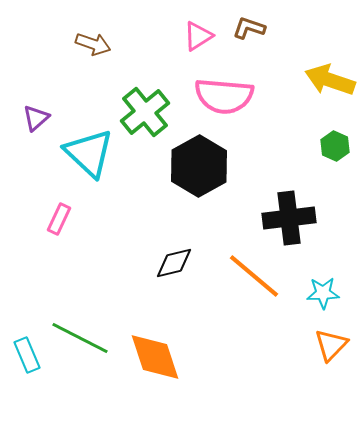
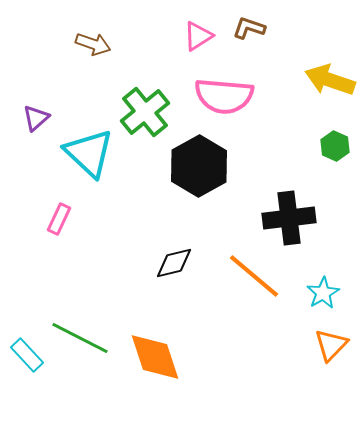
cyan star: rotated 28 degrees counterclockwise
cyan rectangle: rotated 20 degrees counterclockwise
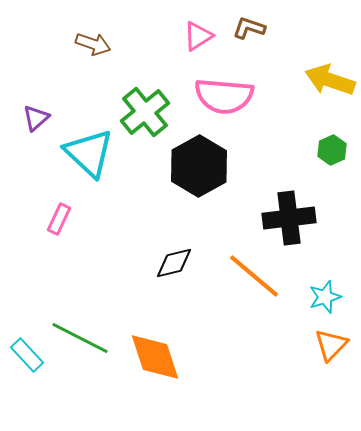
green hexagon: moved 3 px left, 4 px down; rotated 12 degrees clockwise
cyan star: moved 2 px right, 4 px down; rotated 12 degrees clockwise
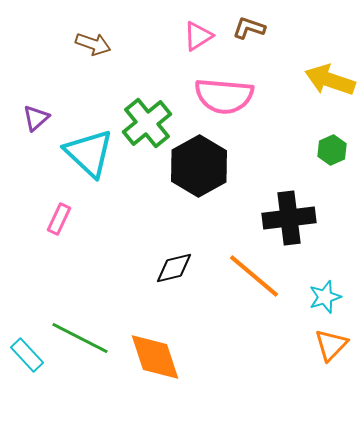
green cross: moved 2 px right, 11 px down
black diamond: moved 5 px down
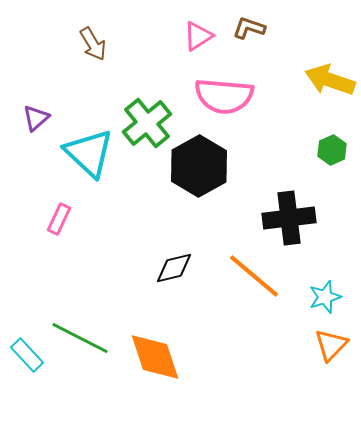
brown arrow: rotated 40 degrees clockwise
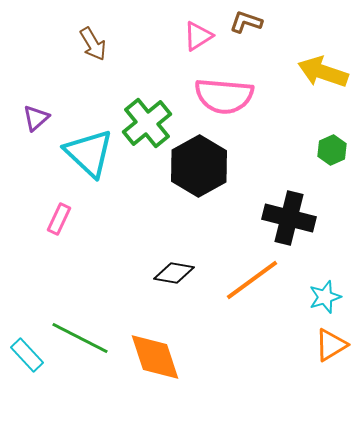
brown L-shape: moved 3 px left, 6 px up
yellow arrow: moved 7 px left, 8 px up
black cross: rotated 21 degrees clockwise
black diamond: moved 5 px down; rotated 24 degrees clockwise
orange line: moved 2 px left, 4 px down; rotated 76 degrees counterclockwise
orange triangle: rotated 15 degrees clockwise
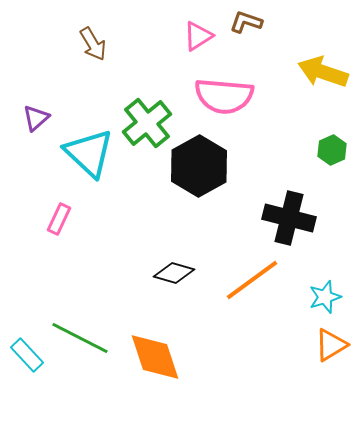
black diamond: rotated 6 degrees clockwise
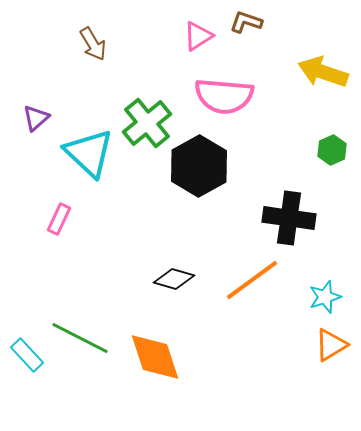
black cross: rotated 6 degrees counterclockwise
black diamond: moved 6 px down
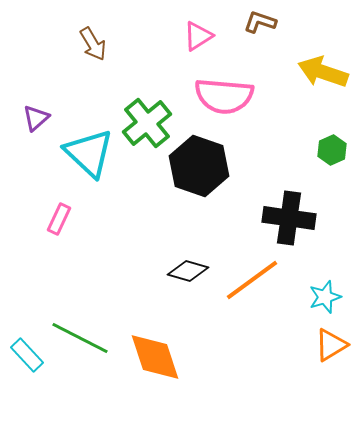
brown L-shape: moved 14 px right
black hexagon: rotated 12 degrees counterclockwise
black diamond: moved 14 px right, 8 px up
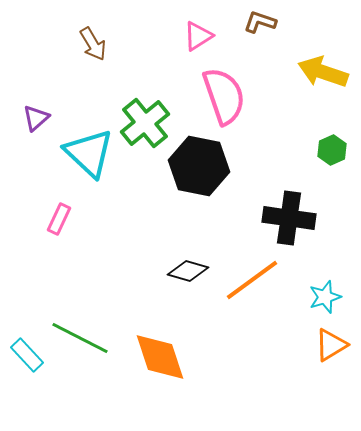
pink semicircle: rotated 114 degrees counterclockwise
green cross: moved 2 px left
black hexagon: rotated 8 degrees counterclockwise
orange diamond: moved 5 px right
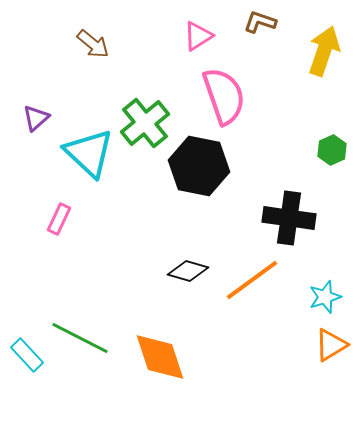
brown arrow: rotated 20 degrees counterclockwise
yellow arrow: moved 1 px right, 21 px up; rotated 90 degrees clockwise
